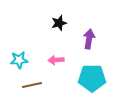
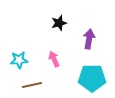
pink arrow: moved 2 px left, 1 px up; rotated 70 degrees clockwise
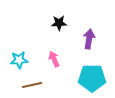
black star: rotated 14 degrees clockwise
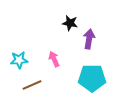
black star: moved 11 px right; rotated 14 degrees clockwise
brown line: rotated 12 degrees counterclockwise
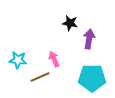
cyan star: moved 1 px left; rotated 12 degrees clockwise
brown line: moved 8 px right, 8 px up
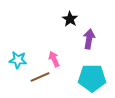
black star: moved 4 px up; rotated 21 degrees clockwise
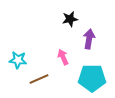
black star: rotated 28 degrees clockwise
pink arrow: moved 9 px right, 2 px up
brown line: moved 1 px left, 2 px down
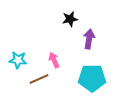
pink arrow: moved 9 px left, 3 px down
